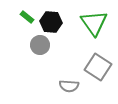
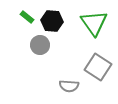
black hexagon: moved 1 px right, 1 px up
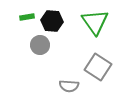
green rectangle: rotated 48 degrees counterclockwise
green triangle: moved 1 px right, 1 px up
